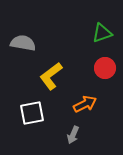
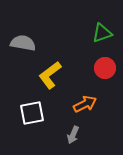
yellow L-shape: moved 1 px left, 1 px up
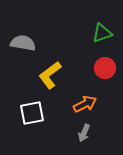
gray arrow: moved 11 px right, 2 px up
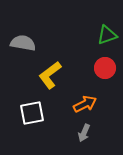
green triangle: moved 5 px right, 2 px down
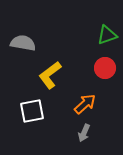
orange arrow: rotated 15 degrees counterclockwise
white square: moved 2 px up
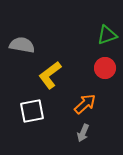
gray semicircle: moved 1 px left, 2 px down
gray arrow: moved 1 px left
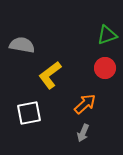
white square: moved 3 px left, 2 px down
